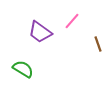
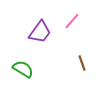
purple trapezoid: rotated 90 degrees counterclockwise
brown line: moved 16 px left, 19 px down
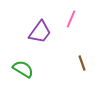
pink line: moved 1 px left, 2 px up; rotated 18 degrees counterclockwise
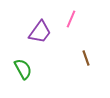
brown line: moved 4 px right, 5 px up
green semicircle: rotated 30 degrees clockwise
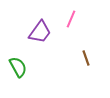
green semicircle: moved 5 px left, 2 px up
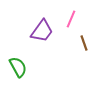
purple trapezoid: moved 2 px right, 1 px up
brown line: moved 2 px left, 15 px up
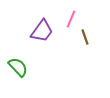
brown line: moved 1 px right, 6 px up
green semicircle: rotated 15 degrees counterclockwise
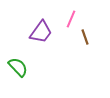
purple trapezoid: moved 1 px left, 1 px down
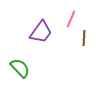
brown line: moved 1 px left, 1 px down; rotated 21 degrees clockwise
green semicircle: moved 2 px right, 1 px down
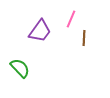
purple trapezoid: moved 1 px left, 1 px up
